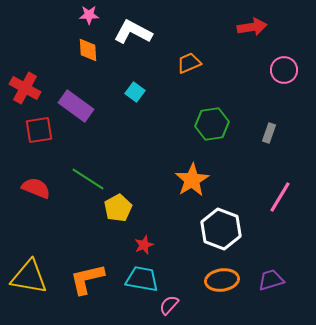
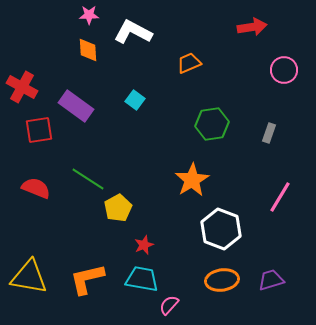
red cross: moved 3 px left, 1 px up
cyan square: moved 8 px down
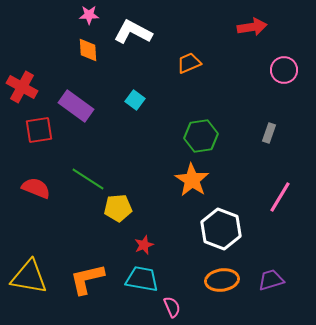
green hexagon: moved 11 px left, 12 px down
orange star: rotated 8 degrees counterclockwise
yellow pentagon: rotated 24 degrees clockwise
pink semicircle: moved 3 px right, 2 px down; rotated 115 degrees clockwise
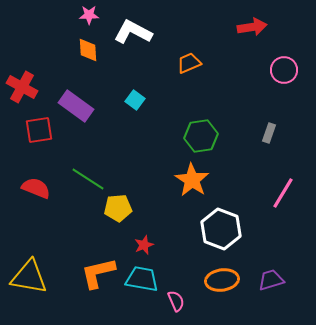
pink line: moved 3 px right, 4 px up
orange L-shape: moved 11 px right, 6 px up
pink semicircle: moved 4 px right, 6 px up
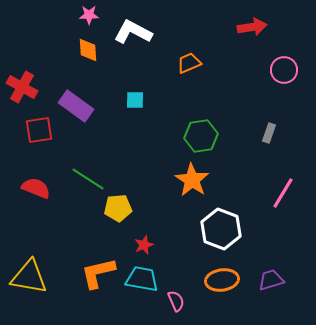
cyan square: rotated 36 degrees counterclockwise
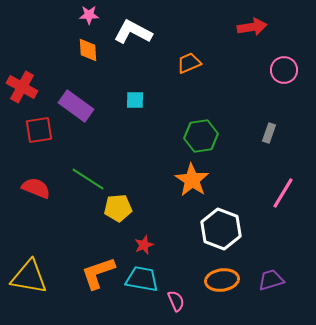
orange L-shape: rotated 6 degrees counterclockwise
